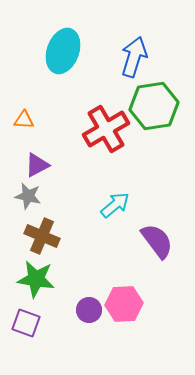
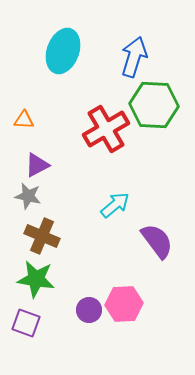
green hexagon: moved 1 px up; rotated 12 degrees clockwise
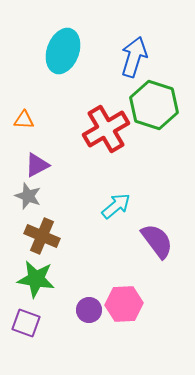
green hexagon: rotated 15 degrees clockwise
gray star: rotated 8 degrees clockwise
cyan arrow: moved 1 px right, 1 px down
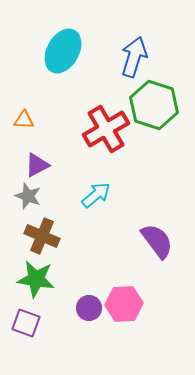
cyan ellipse: rotated 9 degrees clockwise
cyan arrow: moved 20 px left, 11 px up
purple circle: moved 2 px up
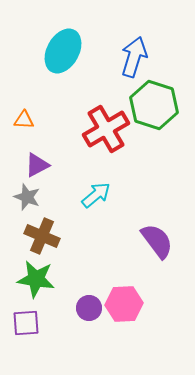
gray star: moved 1 px left, 1 px down
purple square: rotated 24 degrees counterclockwise
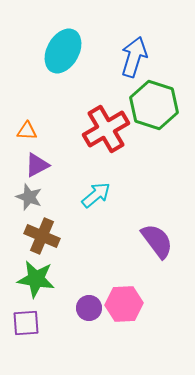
orange triangle: moved 3 px right, 11 px down
gray star: moved 2 px right
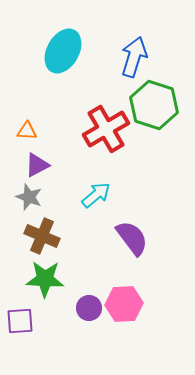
purple semicircle: moved 25 px left, 3 px up
green star: moved 9 px right; rotated 6 degrees counterclockwise
purple square: moved 6 px left, 2 px up
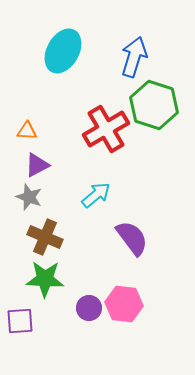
brown cross: moved 3 px right, 1 px down
pink hexagon: rotated 9 degrees clockwise
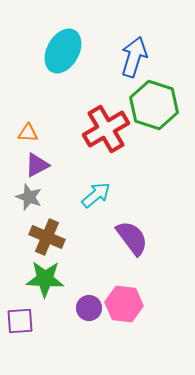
orange triangle: moved 1 px right, 2 px down
brown cross: moved 2 px right
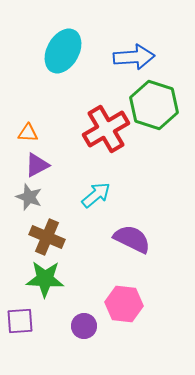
blue arrow: rotated 69 degrees clockwise
purple semicircle: moved 1 px down; rotated 27 degrees counterclockwise
purple circle: moved 5 px left, 18 px down
